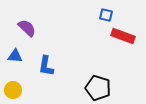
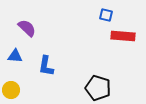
red rectangle: rotated 15 degrees counterclockwise
yellow circle: moved 2 px left
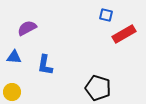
purple semicircle: rotated 72 degrees counterclockwise
red rectangle: moved 1 px right, 2 px up; rotated 35 degrees counterclockwise
blue triangle: moved 1 px left, 1 px down
blue L-shape: moved 1 px left, 1 px up
yellow circle: moved 1 px right, 2 px down
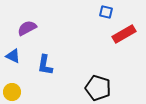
blue square: moved 3 px up
blue triangle: moved 1 px left, 1 px up; rotated 21 degrees clockwise
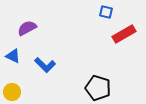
blue L-shape: rotated 55 degrees counterclockwise
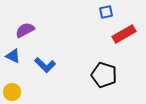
blue square: rotated 24 degrees counterclockwise
purple semicircle: moved 2 px left, 2 px down
black pentagon: moved 6 px right, 13 px up
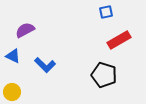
red rectangle: moved 5 px left, 6 px down
